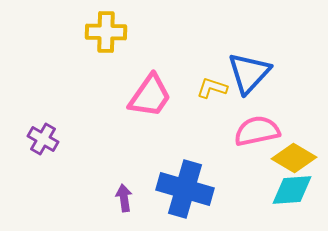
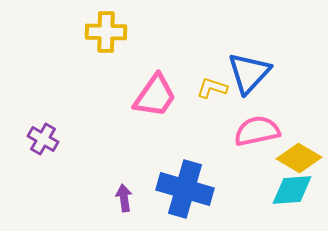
pink trapezoid: moved 5 px right
yellow diamond: moved 5 px right
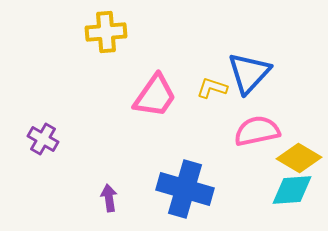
yellow cross: rotated 6 degrees counterclockwise
purple arrow: moved 15 px left
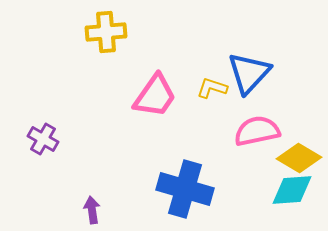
purple arrow: moved 17 px left, 12 px down
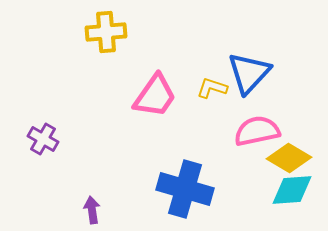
yellow diamond: moved 10 px left
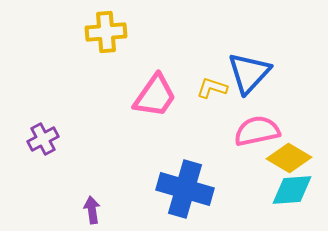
purple cross: rotated 32 degrees clockwise
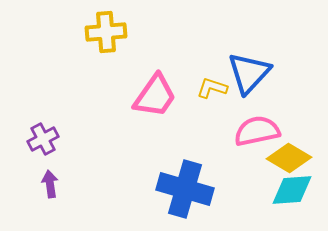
purple arrow: moved 42 px left, 26 px up
